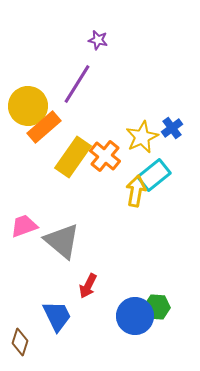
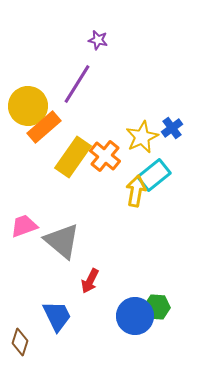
red arrow: moved 2 px right, 5 px up
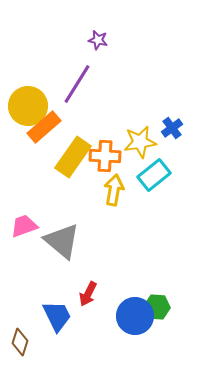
yellow star: moved 2 px left, 5 px down; rotated 16 degrees clockwise
orange cross: rotated 36 degrees counterclockwise
yellow arrow: moved 22 px left, 1 px up
red arrow: moved 2 px left, 13 px down
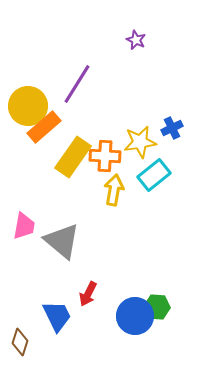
purple star: moved 38 px right; rotated 12 degrees clockwise
blue cross: rotated 10 degrees clockwise
pink trapezoid: rotated 120 degrees clockwise
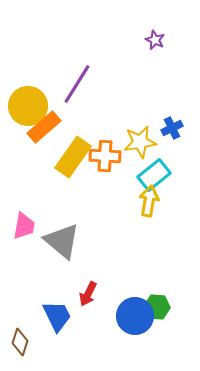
purple star: moved 19 px right
yellow arrow: moved 35 px right, 11 px down
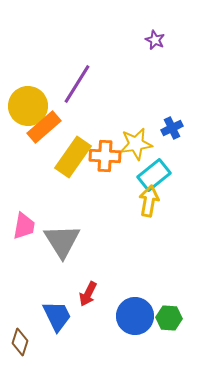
yellow star: moved 4 px left, 2 px down
gray triangle: rotated 18 degrees clockwise
green hexagon: moved 12 px right, 11 px down
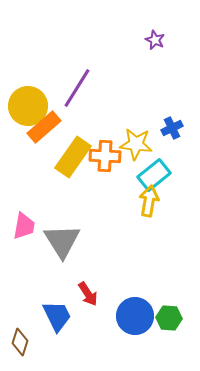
purple line: moved 4 px down
yellow star: rotated 16 degrees clockwise
red arrow: rotated 60 degrees counterclockwise
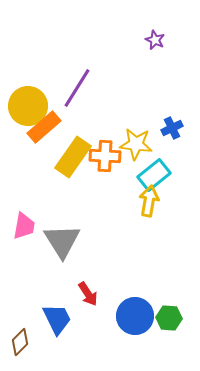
blue trapezoid: moved 3 px down
brown diamond: rotated 28 degrees clockwise
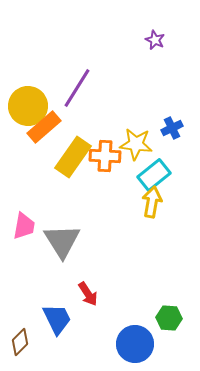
yellow arrow: moved 3 px right, 1 px down
blue circle: moved 28 px down
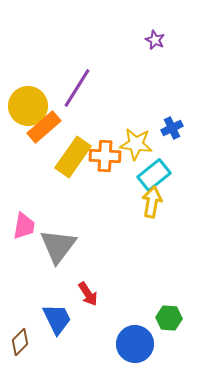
gray triangle: moved 4 px left, 5 px down; rotated 9 degrees clockwise
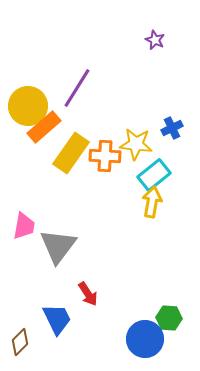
yellow rectangle: moved 2 px left, 4 px up
blue circle: moved 10 px right, 5 px up
